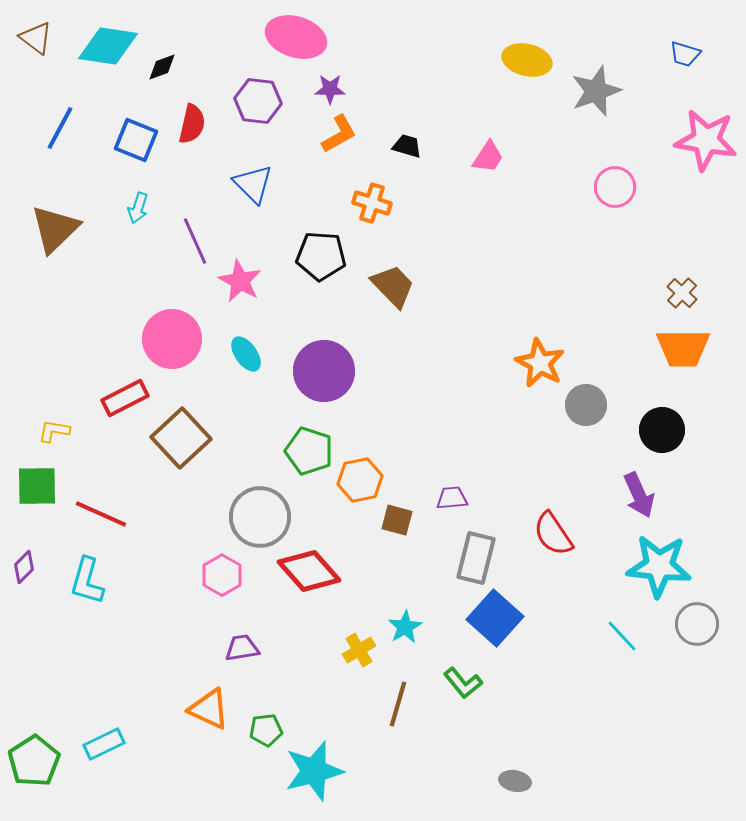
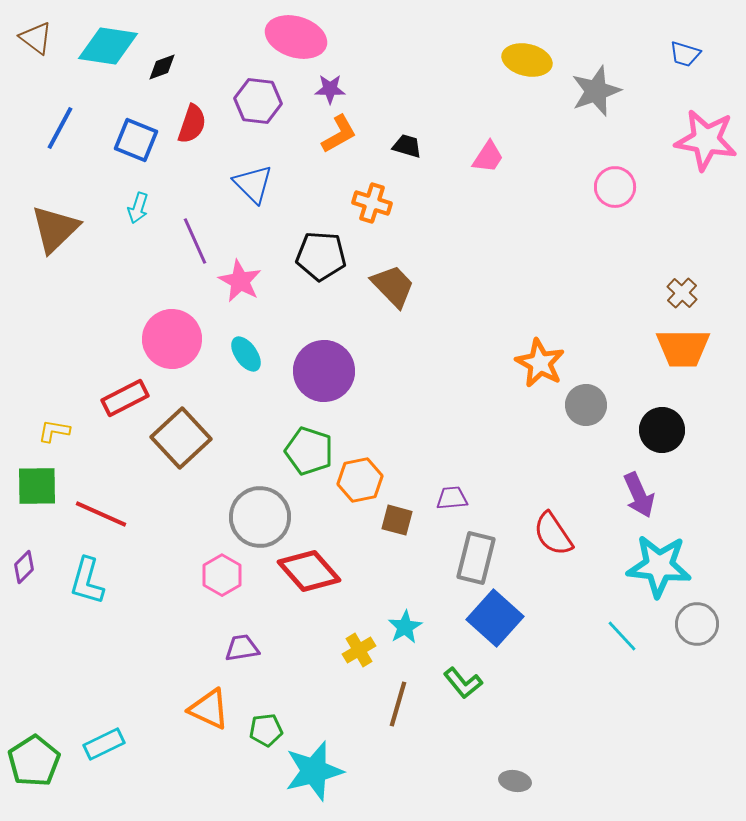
red semicircle at (192, 124): rotated 6 degrees clockwise
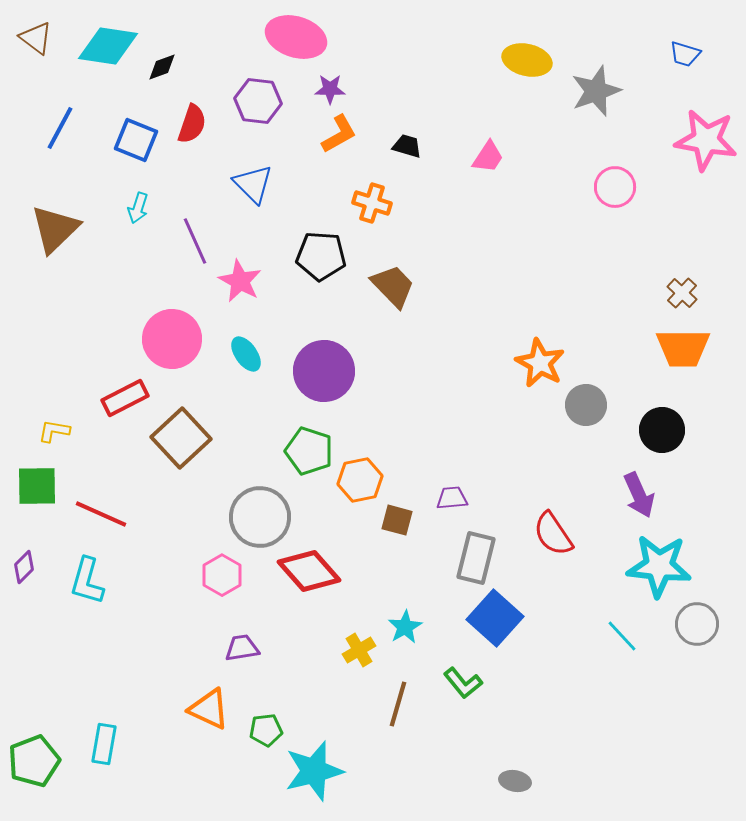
cyan rectangle at (104, 744): rotated 54 degrees counterclockwise
green pentagon at (34, 761): rotated 12 degrees clockwise
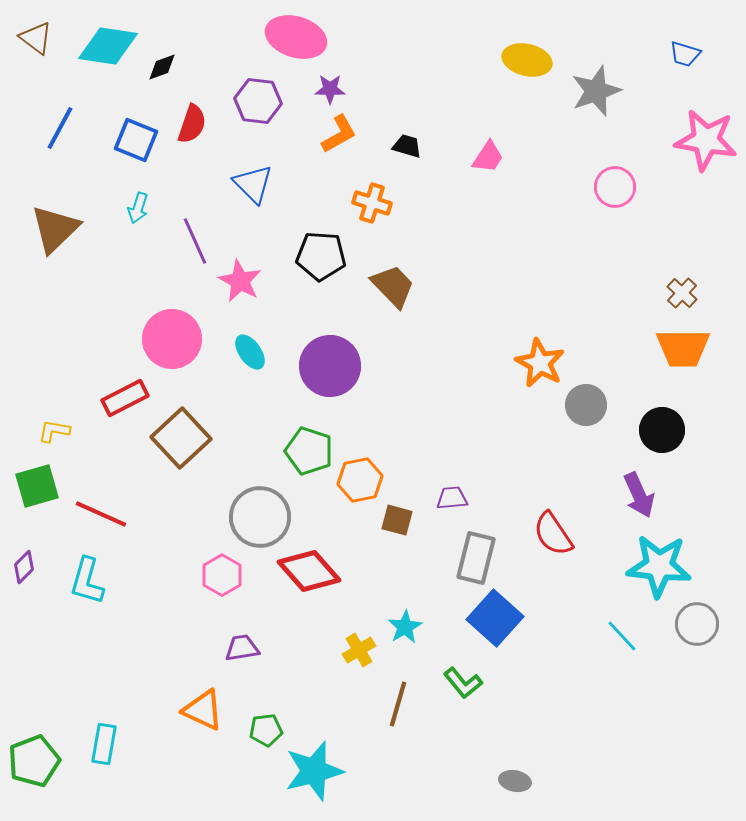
cyan ellipse at (246, 354): moved 4 px right, 2 px up
purple circle at (324, 371): moved 6 px right, 5 px up
green square at (37, 486): rotated 15 degrees counterclockwise
orange triangle at (209, 709): moved 6 px left, 1 px down
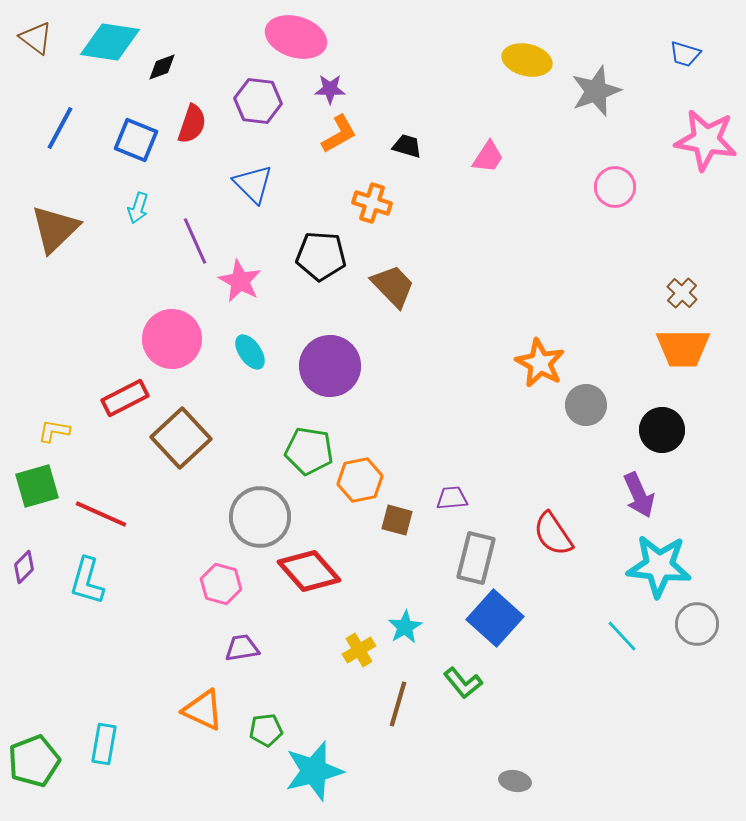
cyan diamond at (108, 46): moved 2 px right, 4 px up
green pentagon at (309, 451): rotated 9 degrees counterclockwise
pink hexagon at (222, 575): moved 1 px left, 9 px down; rotated 15 degrees counterclockwise
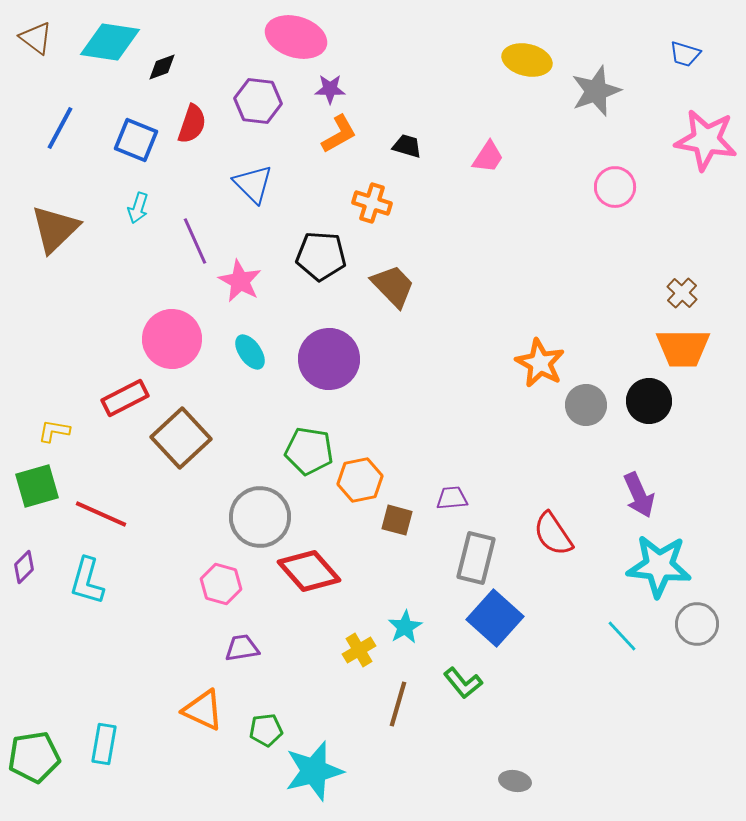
purple circle at (330, 366): moved 1 px left, 7 px up
black circle at (662, 430): moved 13 px left, 29 px up
green pentagon at (34, 761): moved 4 px up; rotated 12 degrees clockwise
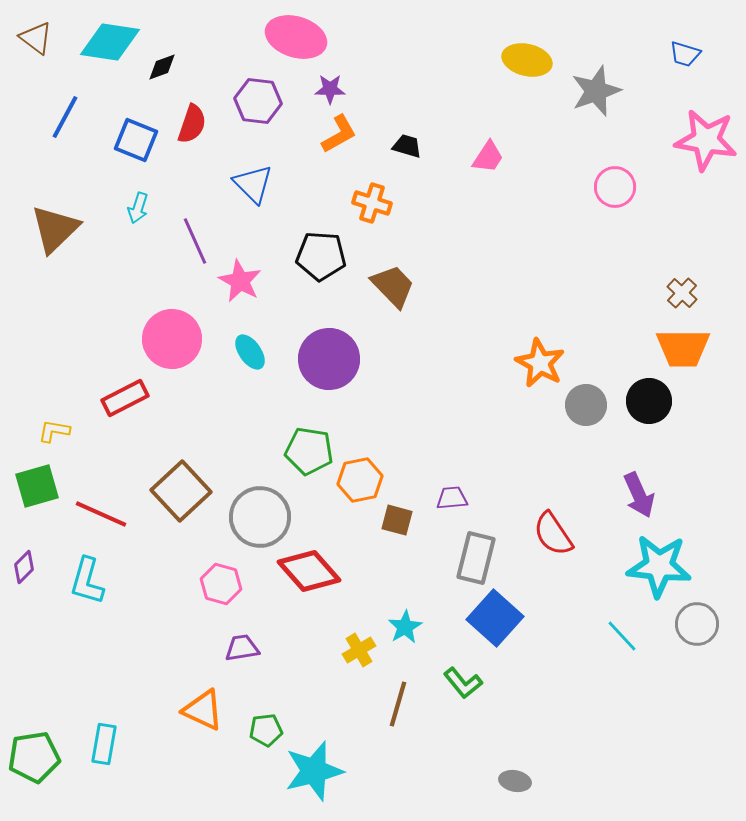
blue line at (60, 128): moved 5 px right, 11 px up
brown square at (181, 438): moved 53 px down
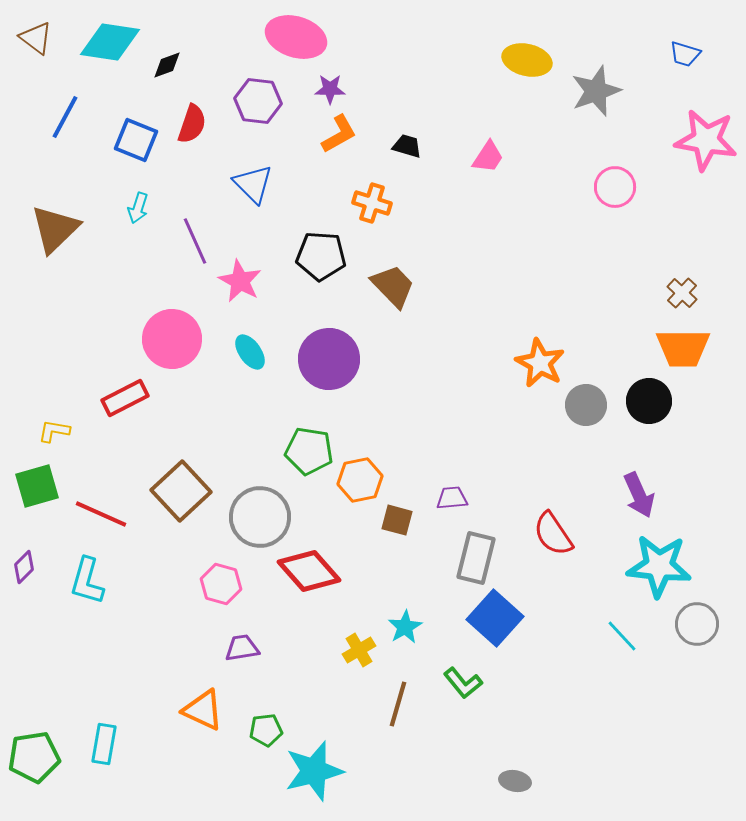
black diamond at (162, 67): moved 5 px right, 2 px up
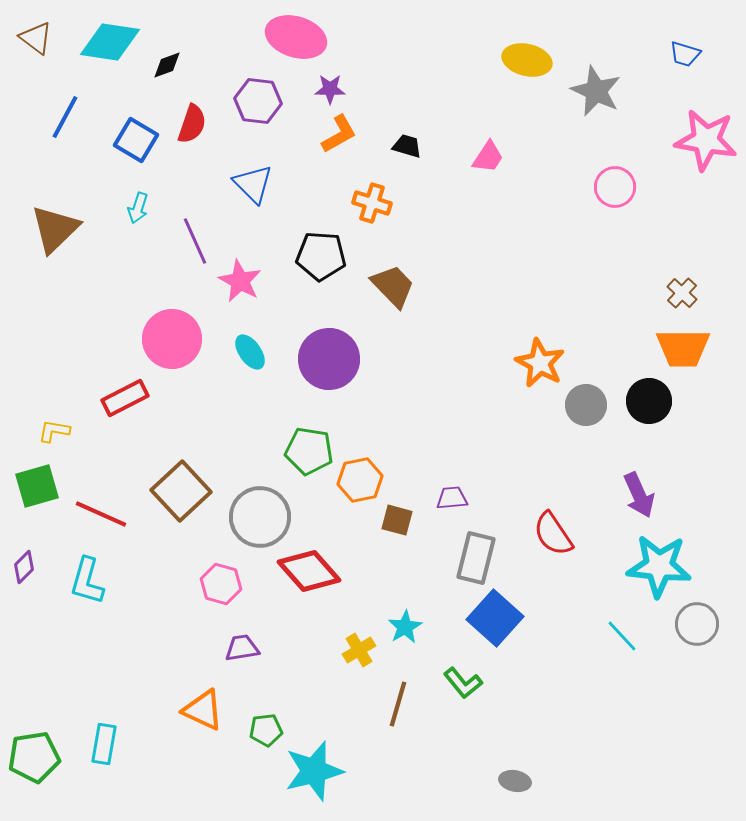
gray star at (596, 91): rotated 27 degrees counterclockwise
blue square at (136, 140): rotated 9 degrees clockwise
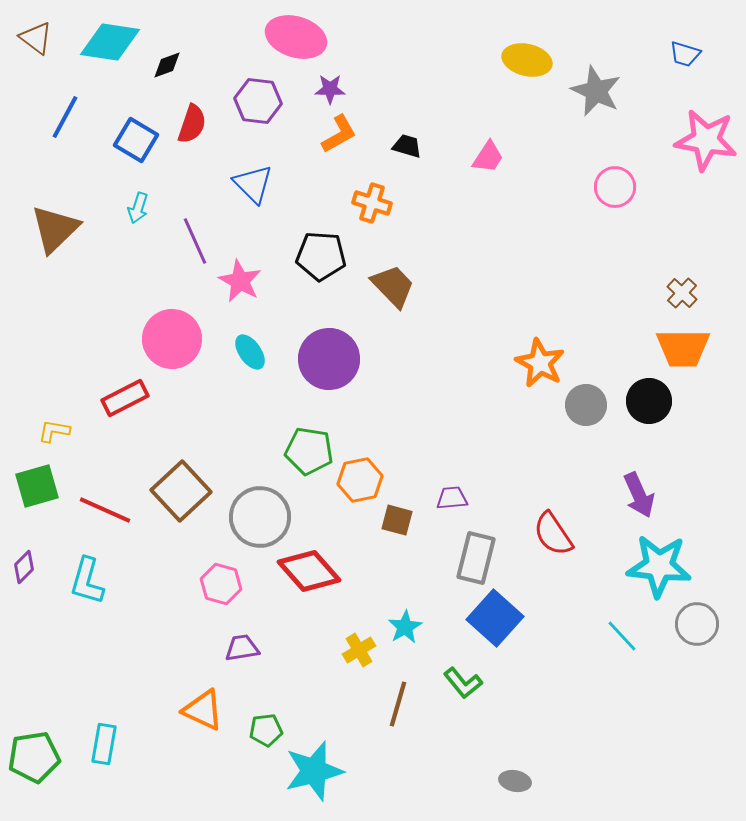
red line at (101, 514): moved 4 px right, 4 px up
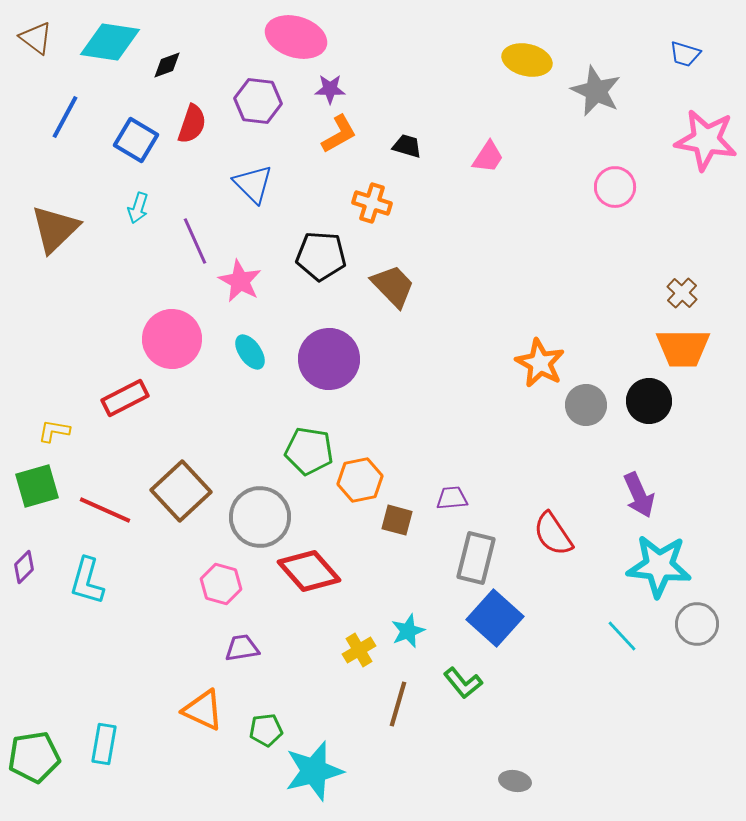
cyan star at (405, 627): moved 3 px right, 4 px down; rotated 8 degrees clockwise
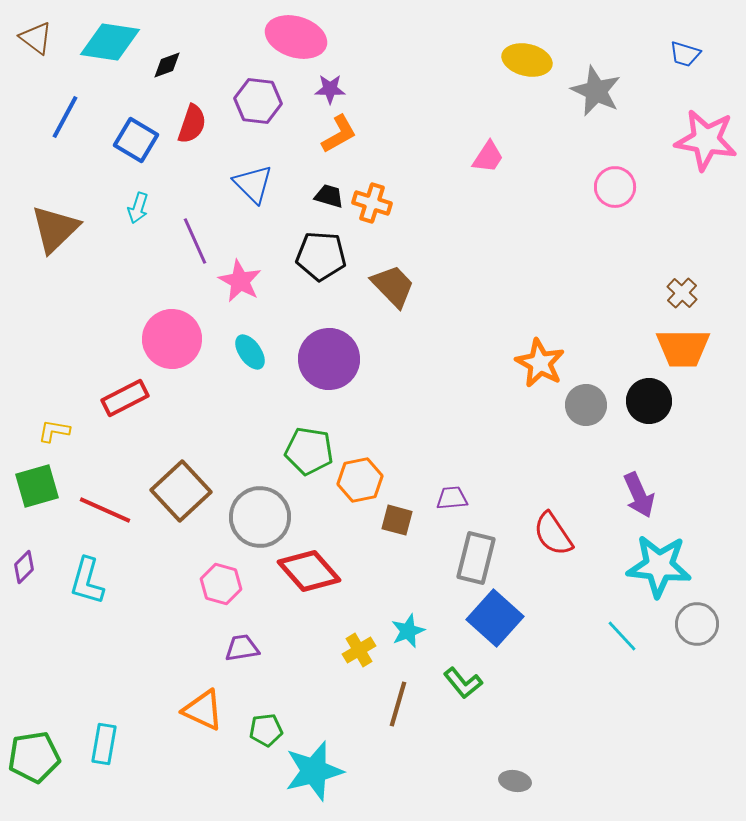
black trapezoid at (407, 146): moved 78 px left, 50 px down
